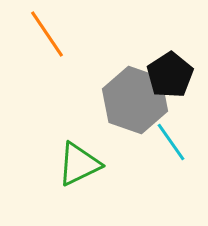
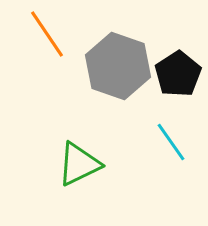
black pentagon: moved 8 px right, 1 px up
gray hexagon: moved 17 px left, 34 px up
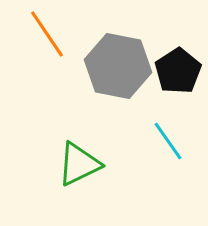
gray hexagon: rotated 8 degrees counterclockwise
black pentagon: moved 3 px up
cyan line: moved 3 px left, 1 px up
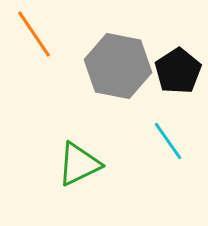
orange line: moved 13 px left
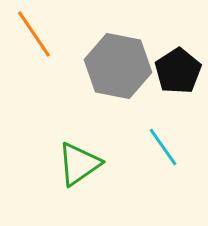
cyan line: moved 5 px left, 6 px down
green triangle: rotated 9 degrees counterclockwise
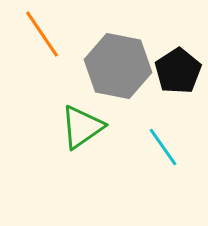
orange line: moved 8 px right
green triangle: moved 3 px right, 37 px up
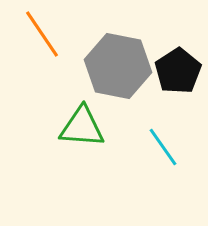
green triangle: rotated 39 degrees clockwise
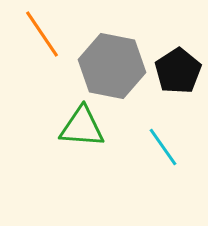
gray hexagon: moved 6 px left
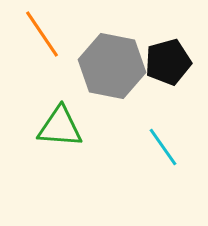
black pentagon: moved 10 px left, 9 px up; rotated 18 degrees clockwise
green triangle: moved 22 px left
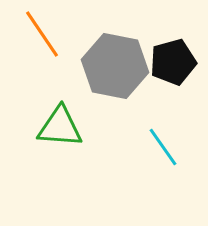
black pentagon: moved 5 px right
gray hexagon: moved 3 px right
